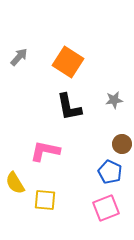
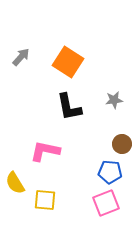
gray arrow: moved 2 px right
blue pentagon: rotated 20 degrees counterclockwise
pink square: moved 5 px up
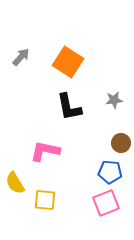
brown circle: moved 1 px left, 1 px up
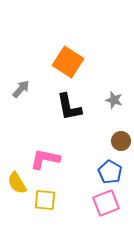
gray arrow: moved 32 px down
gray star: rotated 24 degrees clockwise
brown circle: moved 2 px up
pink L-shape: moved 8 px down
blue pentagon: rotated 25 degrees clockwise
yellow semicircle: moved 2 px right
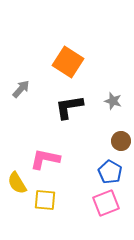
gray star: moved 1 px left, 1 px down
black L-shape: rotated 92 degrees clockwise
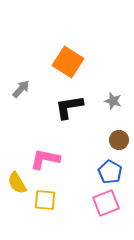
brown circle: moved 2 px left, 1 px up
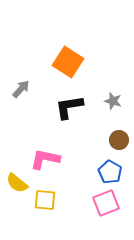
yellow semicircle: rotated 20 degrees counterclockwise
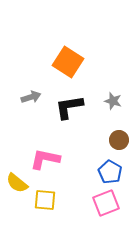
gray arrow: moved 10 px right, 8 px down; rotated 30 degrees clockwise
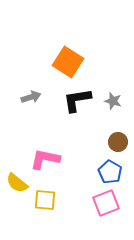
black L-shape: moved 8 px right, 7 px up
brown circle: moved 1 px left, 2 px down
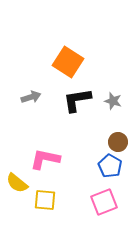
blue pentagon: moved 6 px up
pink square: moved 2 px left, 1 px up
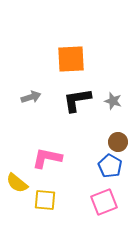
orange square: moved 3 px right, 3 px up; rotated 36 degrees counterclockwise
pink L-shape: moved 2 px right, 1 px up
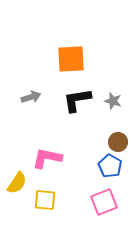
yellow semicircle: rotated 95 degrees counterclockwise
